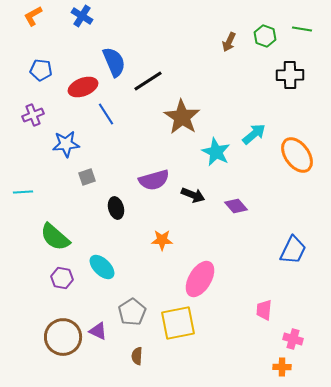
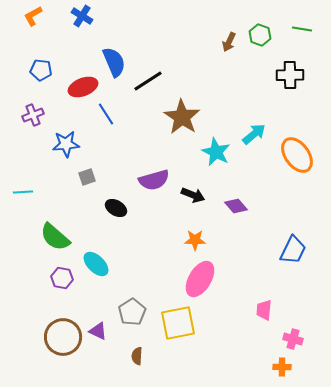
green hexagon: moved 5 px left, 1 px up
black ellipse: rotated 45 degrees counterclockwise
orange star: moved 33 px right
cyan ellipse: moved 6 px left, 3 px up
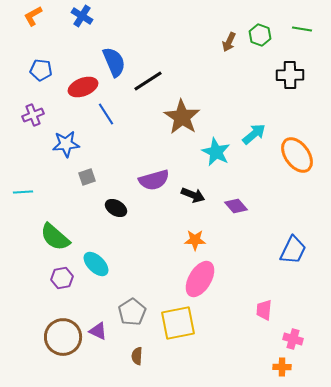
purple hexagon: rotated 20 degrees counterclockwise
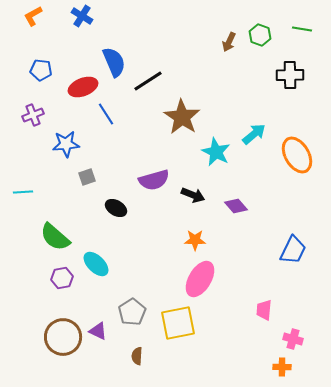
orange ellipse: rotated 6 degrees clockwise
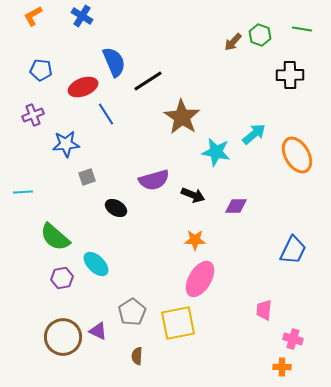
brown arrow: moved 4 px right; rotated 18 degrees clockwise
cyan star: rotated 16 degrees counterclockwise
purple diamond: rotated 50 degrees counterclockwise
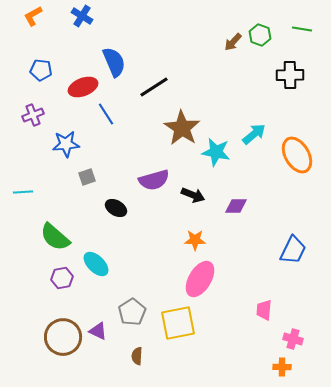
black line: moved 6 px right, 6 px down
brown star: moved 11 px down
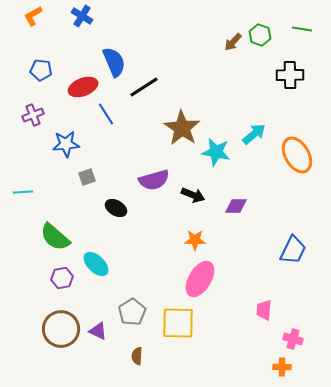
black line: moved 10 px left
yellow square: rotated 12 degrees clockwise
brown circle: moved 2 px left, 8 px up
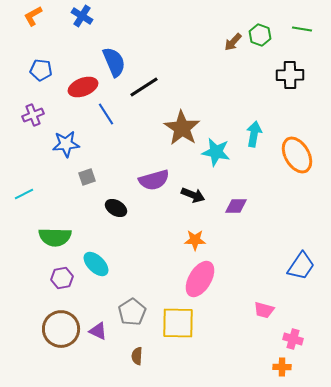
cyan arrow: rotated 40 degrees counterclockwise
cyan line: moved 1 px right, 2 px down; rotated 24 degrees counterclockwise
green semicircle: rotated 40 degrees counterclockwise
blue trapezoid: moved 8 px right, 16 px down; rotated 8 degrees clockwise
pink trapezoid: rotated 80 degrees counterclockwise
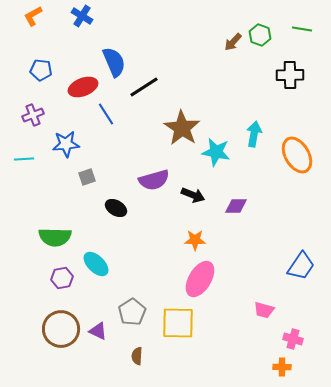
cyan line: moved 35 px up; rotated 24 degrees clockwise
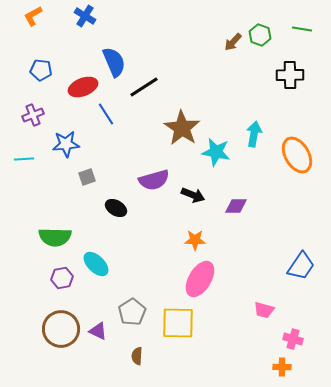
blue cross: moved 3 px right
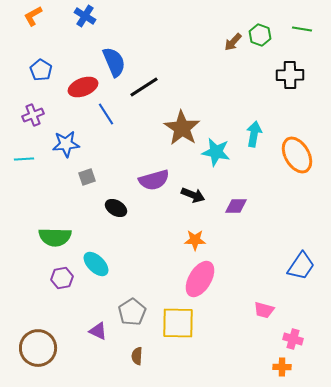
blue pentagon: rotated 25 degrees clockwise
brown circle: moved 23 px left, 19 px down
